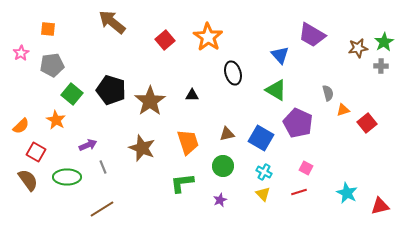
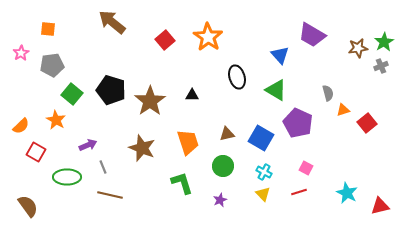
gray cross at (381, 66): rotated 24 degrees counterclockwise
black ellipse at (233, 73): moved 4 px right, 4 px down
brown semicircle at (28, 180): moved 26 px down
green L-shape at (182, 183): rotated 80 degrees clockwise
brown line at (102, 209): moved 8 px right, 14 px up; rotated 45 degrees clockwise
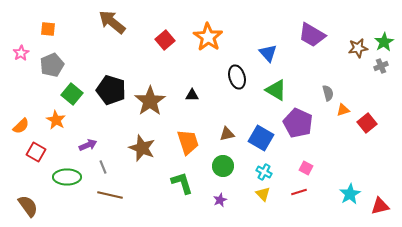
blue triangle at (280, 55): moved 12 px left, 2 px up
gray pentagon at (52, 65): rotated 15 degrees counterclockwise
cyan star at (347, 193): moved 3 px right, 1 px down; rotated 15 degrees clockwise
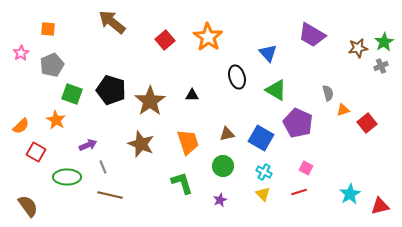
green square at (72, 94): rotated 20 degrees counterclockwise
brown star at (142, 148): moved 1 px left, 4 px up
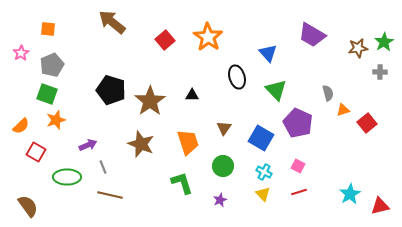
gray cross at (381, 66): moved 1 px left, 6 px down; rotated 24 degrees clockwise
green triangle at (276, 90): rotated 15 degrees clockwise
green square at (72, 94): moved 25 px left
orange star at (56, 120): rotated 24 degrees clockwise
brown triangle at (227, 134): moved 3 px left, 6 px up; rotated 42 degrees counterclockwise
pink square at (306, 168): moved 8 px left, 2 px up
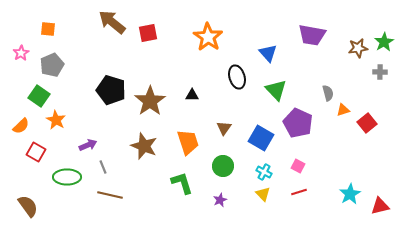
purple trapezoid at (312, 35): rotated 20 degrees counterclockwise
red square at (165, 40): moved 17 px left, 7 px up; rotated 30 degrees clockwise
green square at (47, 94): moved 8 px left, 2 px down; rotated 15 degrees clockwise
orange star at (56, 120): rotated 24 degrees counterclockwise
brown star at (141, 144): moved 3 px right, 2 px down
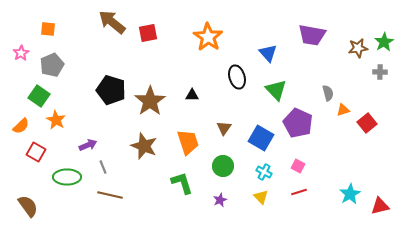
yellow triangle at (263, 194): moved 2 px left, 3 px down
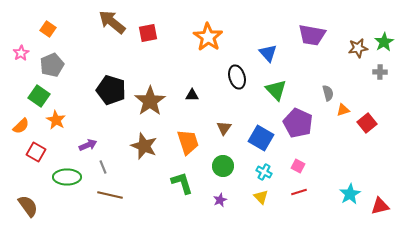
orange square at (48, 29): rotated 28 degrees clockwise
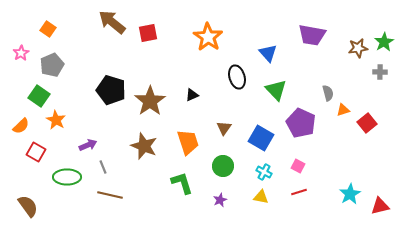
black triangle at (192, 95): rotated 24 degrees counterclockwise
purple pentagon at (298, 123): moved 3 px right
yellow triangle at (261, 197): rotated 35 degrees counterclockwise
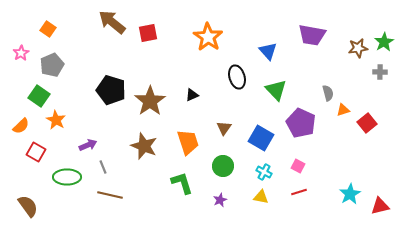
blue triangle at (268, 53): moved 2 px up
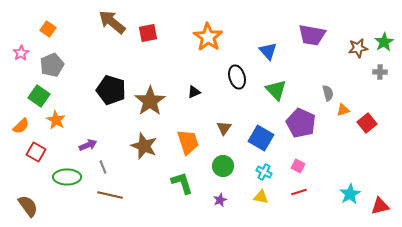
black triangle at (192, 95): moved 2 px right, 3 px up
